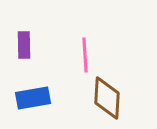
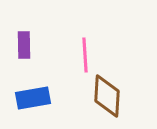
brown diamond: moved 2 px up
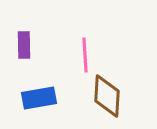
blue rectangle: moved 6 px right
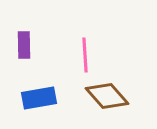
brown diamond: rotated 45 degrees counterclockwise
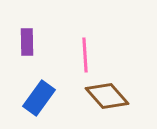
purple rectangle: moved 3 px right, 3 px up
blue rectangle: rotated 44 degrees counterclockwise
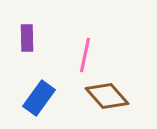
purple rectangle: moved 4 px up
pink line: rotated 16 degrees clockwise
